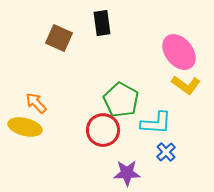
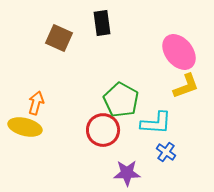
yellow L-shape: moved 1 px down; rotated 56 degrees counterclockwise
orange arrow: rotated 60 degrees clockwise
blue cross: rotated 12 degrees counterclockwise
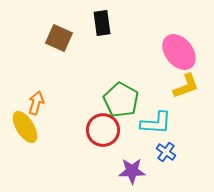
yellow ellipse: rotated 44 degrees clockwise
purple star: moved 5 px right, 2 px up
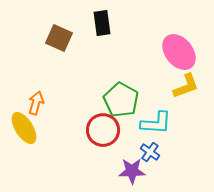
yellow ellipse: moved 1 px left, 1 px down
blue cross: moved 16 px left
